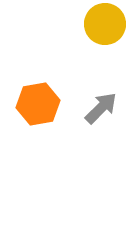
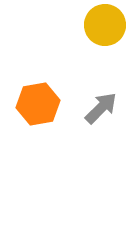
yellow circle: moved 1 px down
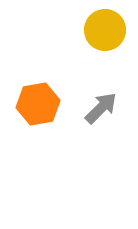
yellow circle: moved 5 px down
